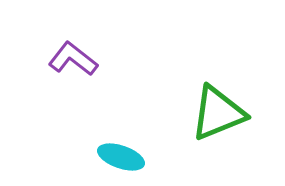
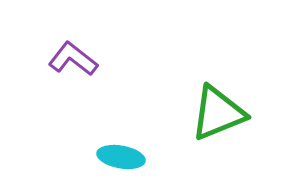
cyan ellipse: rotated 9 degrees counterclockwise
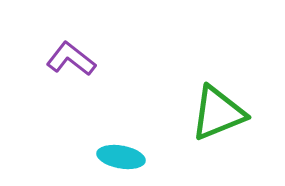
purple L-shape: moved 2 px left
